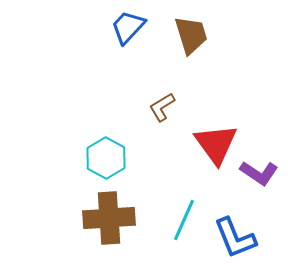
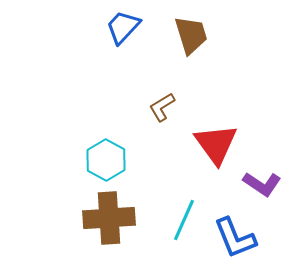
blue trapezoid: moved 5 px left
cyan hexagon: moved 2 px down
purple L-shape: moved 3 px right, 11 px down
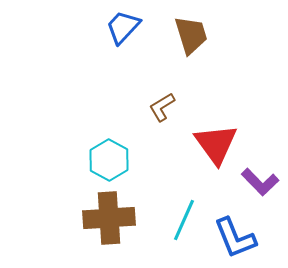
cyan hexagon: moved 3 px right
purple L-shape: moved 2 px left, 2 px up; rotated 12 degrees clockwise
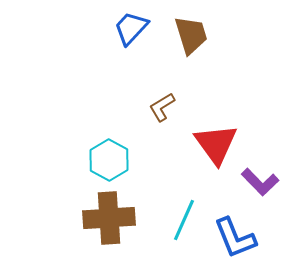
blue trapezoid: moved 8 px right, 1 px down
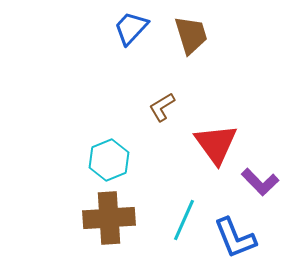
cyan hexagon: rotated 9 degrees clockwise
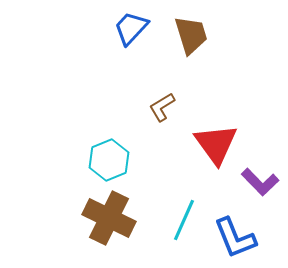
brown cross: rotated 30 degrees clockwise
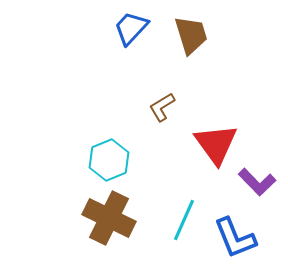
purple L-shape: moved 3 px left
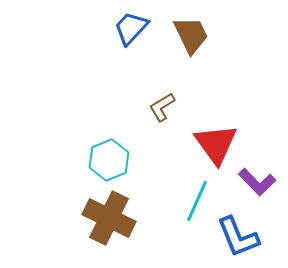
brown trapezoid: rotated 9 degrees counterclockwise
cyan line: moved 13 px right, 19 px up
blue L-shape: moved 3 px right, 1 px up
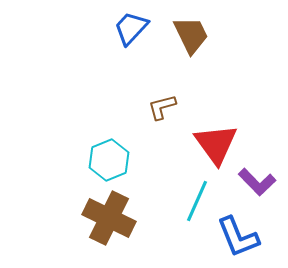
brown L-shape: rotated 16 degrees clockwise
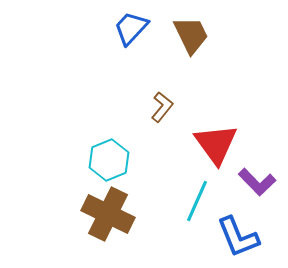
brown L-shape: rotated 144 degrees clockwise
brown cross: moved 1 px left, 4 px up
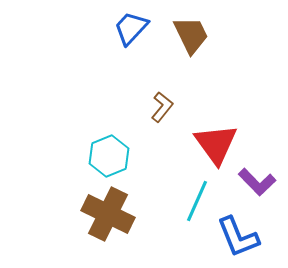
cyan hexagon: moved 4 px up
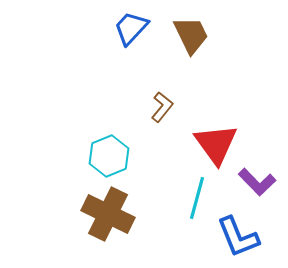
cyan line: moved 3 px up; rotated 9 degrees counterclockwise
